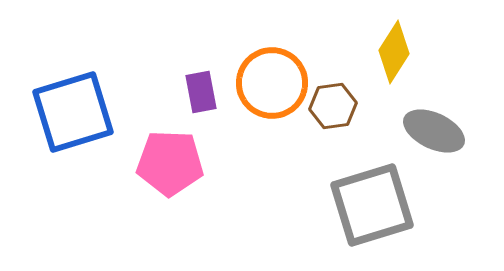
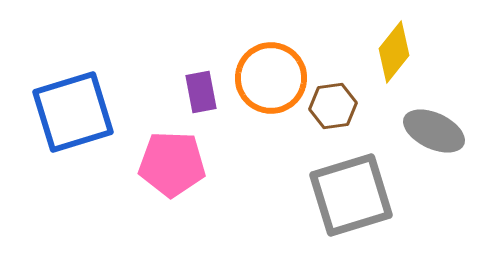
yellow diamond: rotated 6 degrees clockwise
orange circle: moved 1 px left, 5 px up
pink pentagon: moved 2 px right, 1 px down
gray square: moved 21 px left, 10 px up
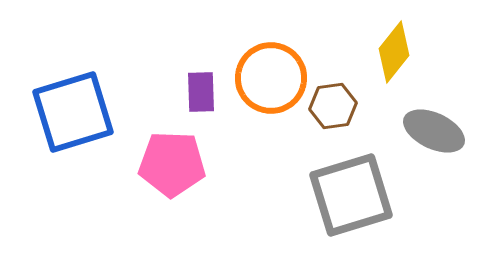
purple rectangle: rotated 9 degrees clockwise
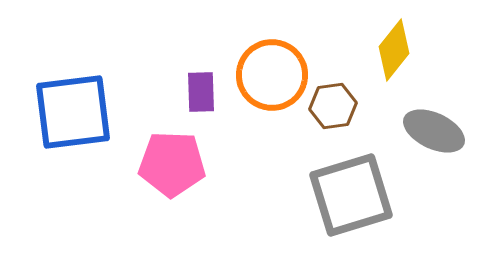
yellow diamond: moved 2 px up
orange circle: moved 1 px right, 3 px up
blue square: rotated 10 degrees clockwise
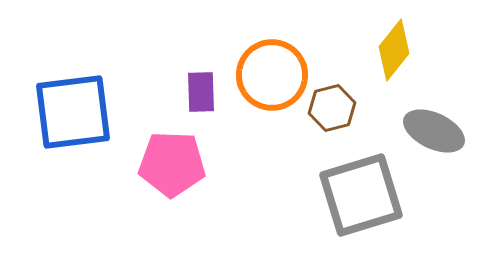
brown hexagon: moved 1 px left, 2 px down; rotated 6 degrees counterclockwise
gray square: moved 10 px right
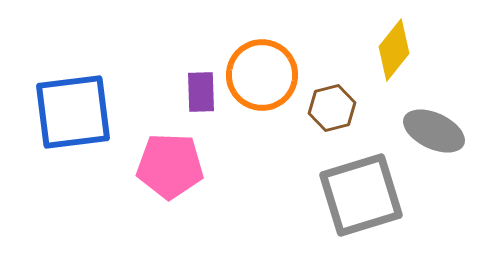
orange circle: moved 10 px left
pink pentagon: moved 2 px left, 2 px down
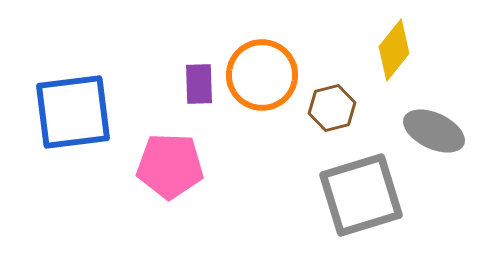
purple rectangle: moved 2 px left, 8 px up
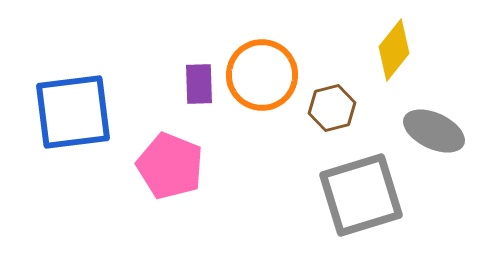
pink pentagon: rotated 20 degrees clockwise
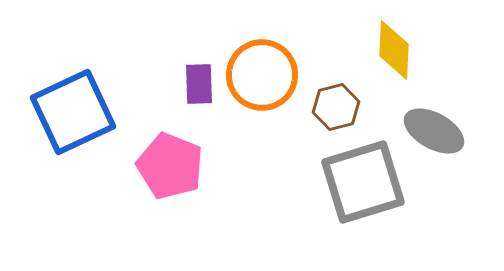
yellow diamond: rotated 36 degrees counterclockwise
brown hexagon: moved 4 px right, 1 px up
blue square: rotated 18 degrees counterclockwise
gray ellipse: rotated 4 degrees clockwise
gray square: moved 2 px right, 13 px up
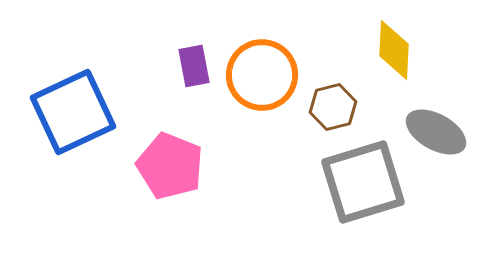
purple rectangle: moved 5 px left, 18 px up; rotated 9 degrees counterclockwise
brown hexagon: moved 3 px left
gray ellipse: moved 2 px right, 1 px down
